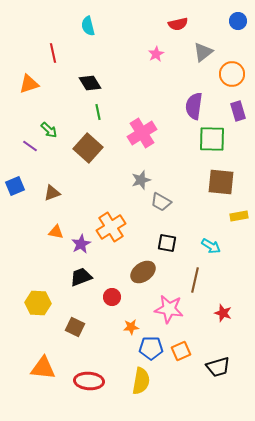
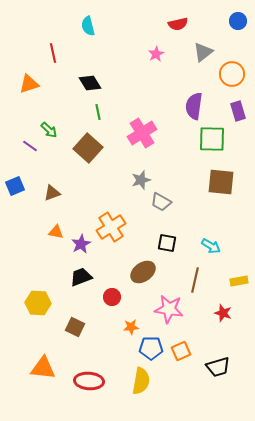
yellow rectangle at (239, 216): moved 65 px down
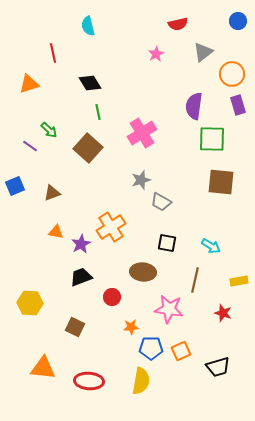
purple rectangle at (238, 111): moved 6 px up
brown ellipse at (143, 272): rotated 40 degrees clockwise
yellow hexagon at (38, 303): moved 8 px left
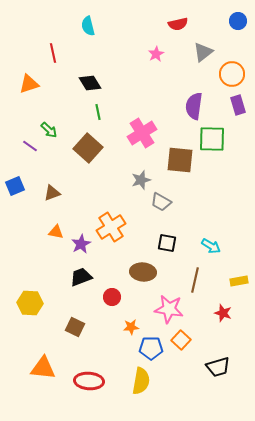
brown square at (221, 182): moved 41 px left, 22 px up
orange square at (181, 351): moved 11 px up; rotated 24 degrees counterclockwise
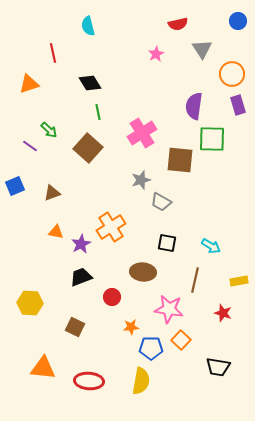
gray triangle at (203, 52): moved 1 px left, 3 px up; rotated 25 degrees counterclockwise
black trapezoid at (218, 367): rotated 25 degrees clockwise
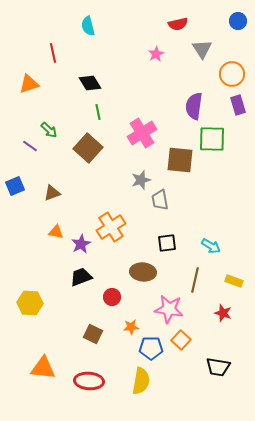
gray trapezoid at (161, 202): moved 1 px left, 2 px up; rotated 50 degrees clockwise
black square at (167, 243): rotated 18 degrees counterclockwise
yellow rectangle at (239, 281): moved 5 px left; rotated 30 degrees clockwise
brown square at (75, 327): moved 18 px right, 7 px down
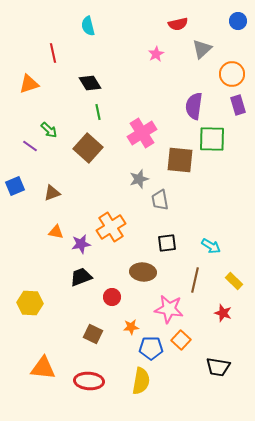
gray triangle at (202, 49): rotated 20 degrees clockwise
gray star at (141, 180): moved 2 px left, 1 px up
purple star at (81, 244): rotated 18 degrees clockwise
yellow rectangle at (234, 281): rotated 24 degrees clockwise
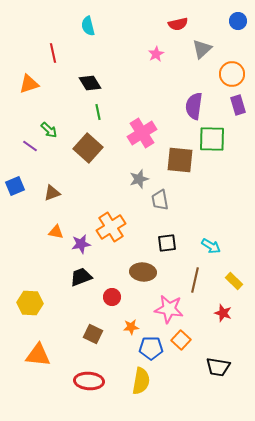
orange triangle at (43, 368): moved 5 px left, 13 px up
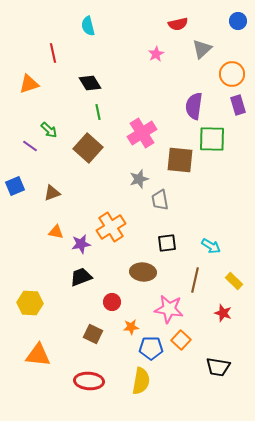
red circle at (112, 297): moved 5 px down
